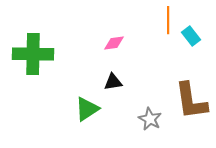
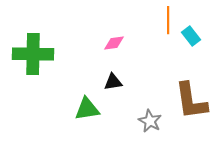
green triangle: rotated 24 degrees clockwise
gray star: moved 2 px down
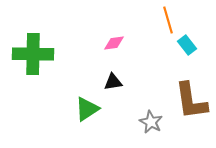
orange line: rotated 16 degrees counterclockwise
cyan rectangle: moved 4 px left, 9 px down
green triangle: rotated 24 degrees counterclockwise
gray star: moved 1 px right, 1 px down
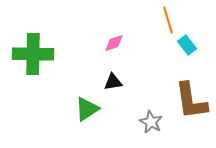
pink diamond: rotated 10 degrees counterclockwise
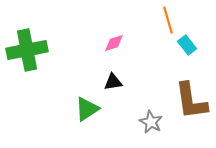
green cross: moved 6 px left, 4 px up; rotated 12 degrees counterclockwise
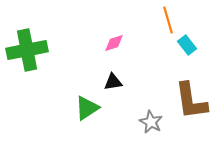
green triangle: moved 1 px up
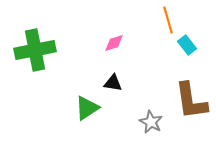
green cross: moved 8 px right
black triangle: moved 1 px down; rotated 18 degrees clockwise
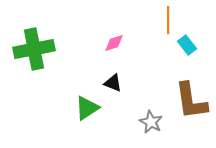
orange line: rotated 16 degrees clockwise
green cross: moved 1 px left, 1 px up
black triangle: rotated 12 degrees clockwise
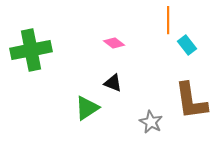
pink diamond: rotated 55 degrees clockwise
green cross: moved 3 px left, 1 px down
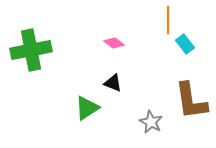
cyan rectangle: moved 2 px left, 1 px up
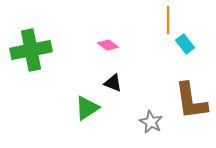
pink diamond: moved 6 px left, 2 px down
